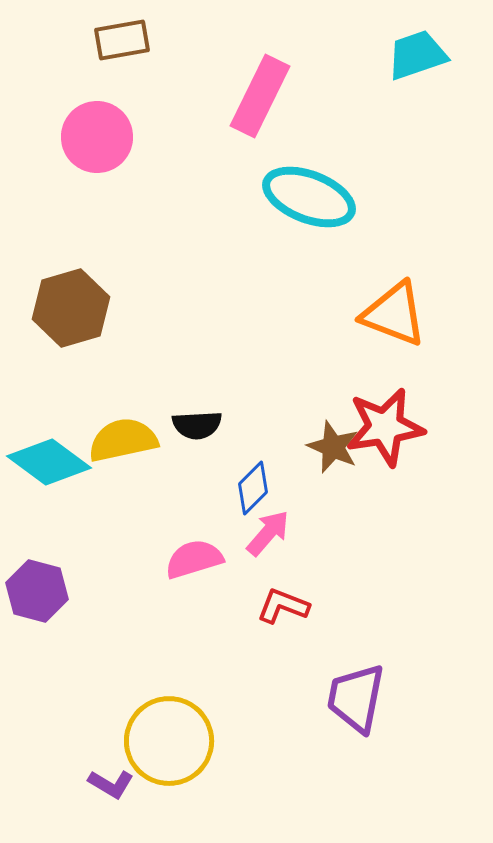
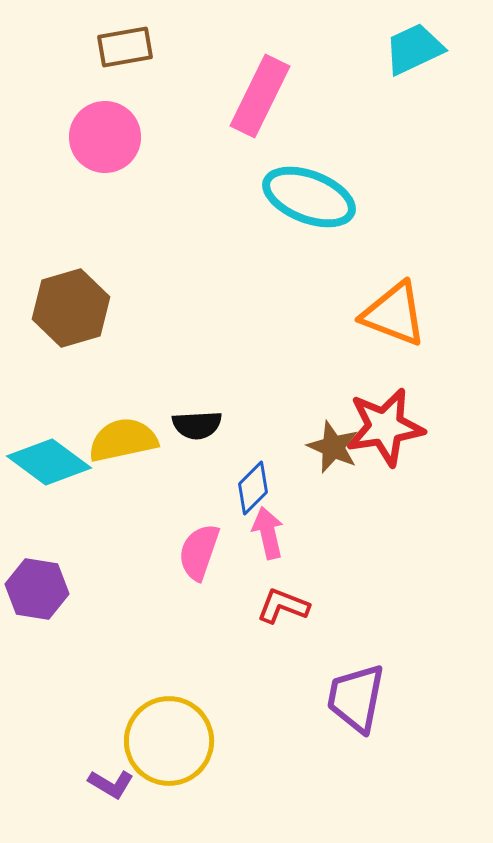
brown rectangle: moved 3 px right, 7 px down
cyan trapezoid: moved 3 px left, 6 px up; rotated 6 degrees counterclockwise
pink circle: moved 8 px right
pink arrow: rotated 54 degrees counterclockwise
pink semicircle: moved 5 px right, 7 px up; rotated 54 degrees counterclockwise
purple hexagon: moved 2 px up; rotated 6 degrees counterclockwise
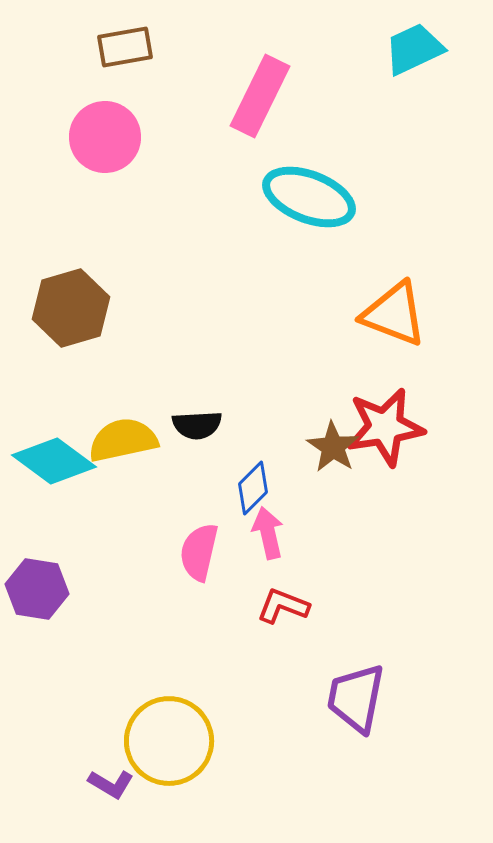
brown star: rotated 10 degrees clockwise
cyan diamond: moved 5 px right, 1 px up
pink semicircle: rotated 6 degrees counterclockwise
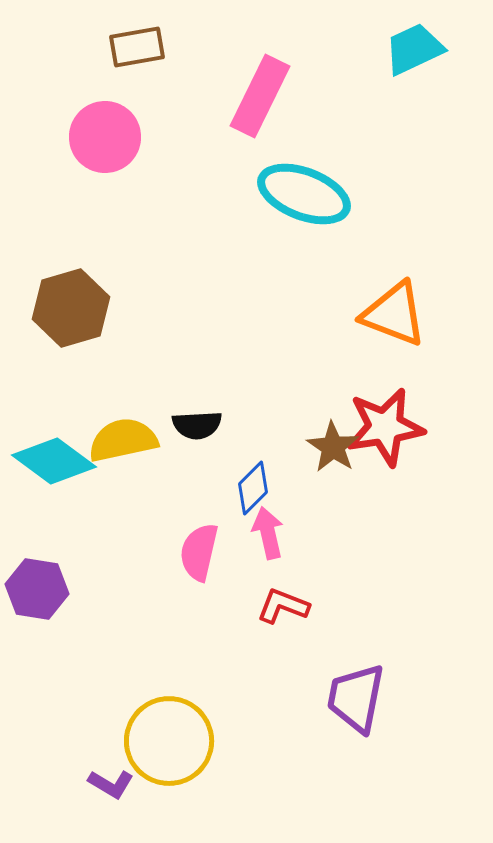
brown rectangle: moved 12 px right
cyan ellipse: moved 5 px left, 3 px up
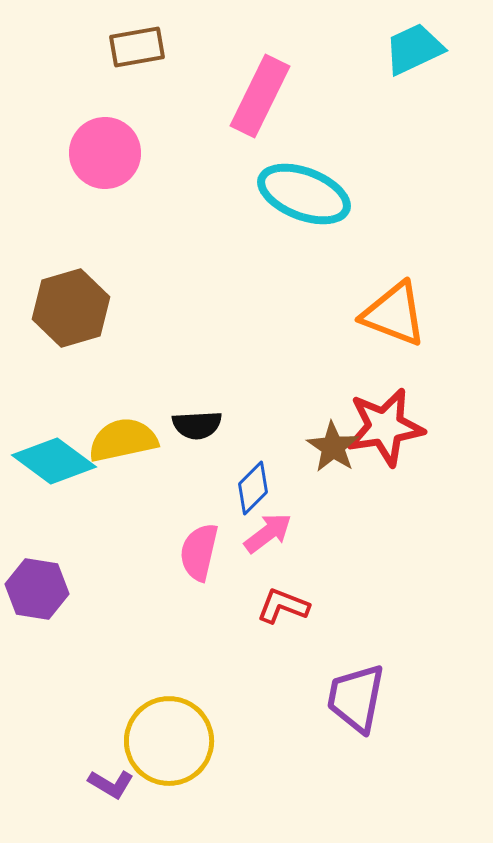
pink circle: moved 16 px down
pink arrow: rotated 66 degrees clockwise
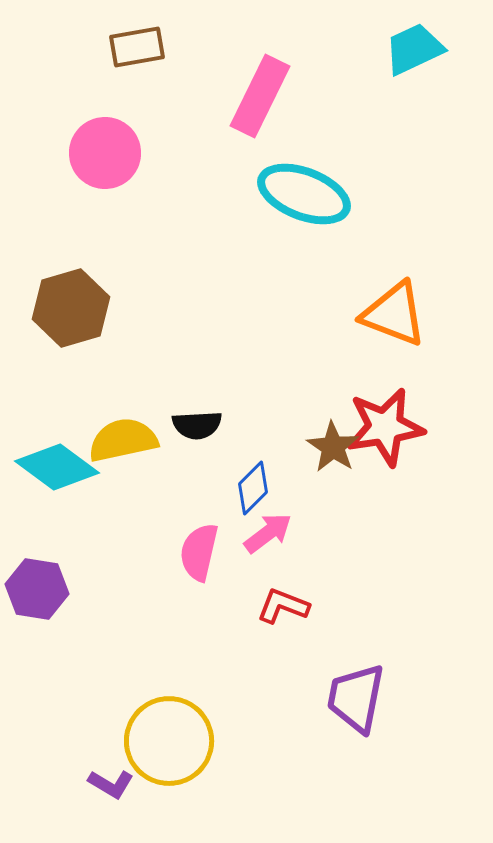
cyan diamond: moved 3 px right, 6 px down
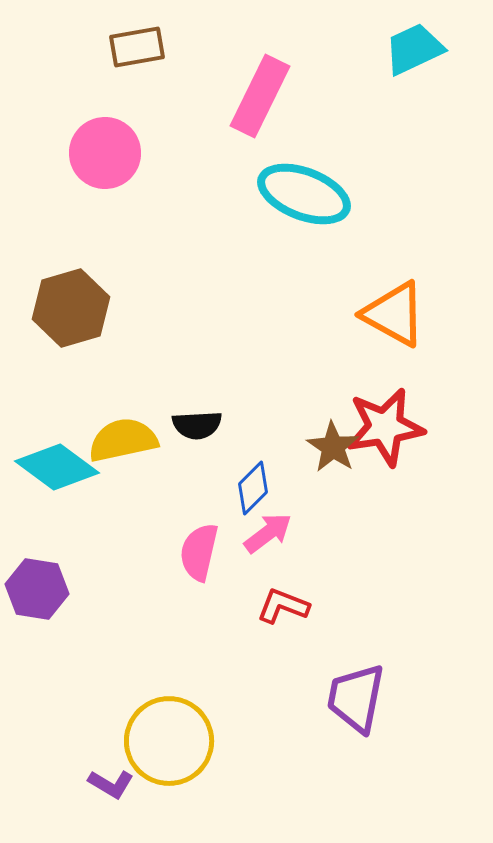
orange triangle: rotated 8 degrees clockwise
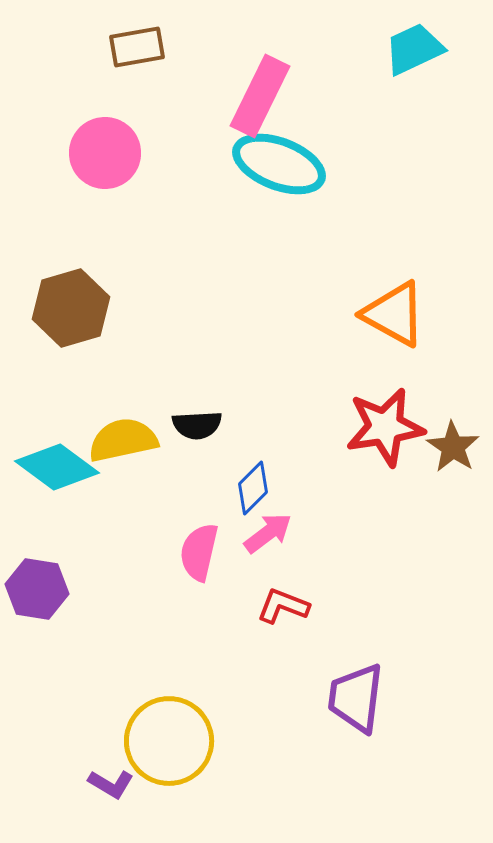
cyan ellipse: moved 25 px left, 30 px up
brown star: moved 120 px right
purple trapezoid: rotated 4 degrees counterclockwise
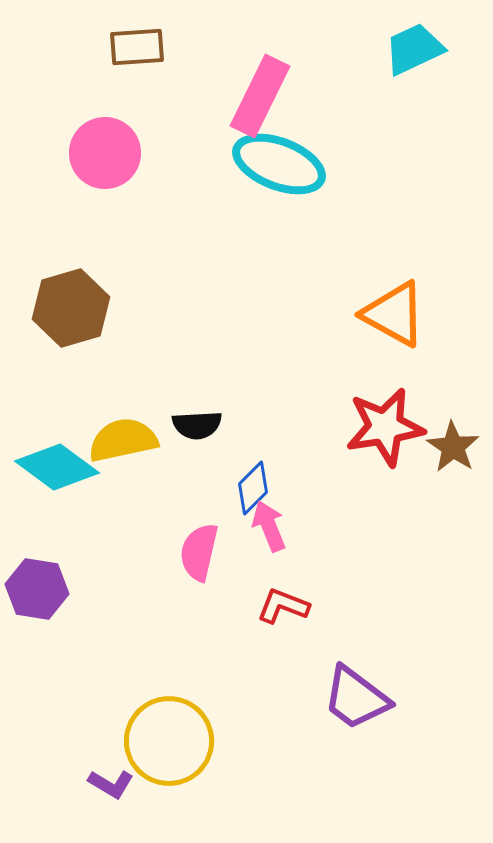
brown rectangle: rotated 6 degrees clockwise
pink arrow: moved 1 px right, 7 px up; rotated 75 degrees counterclockwise
purple trapezoid: rotated 60 degrees counterclockwise
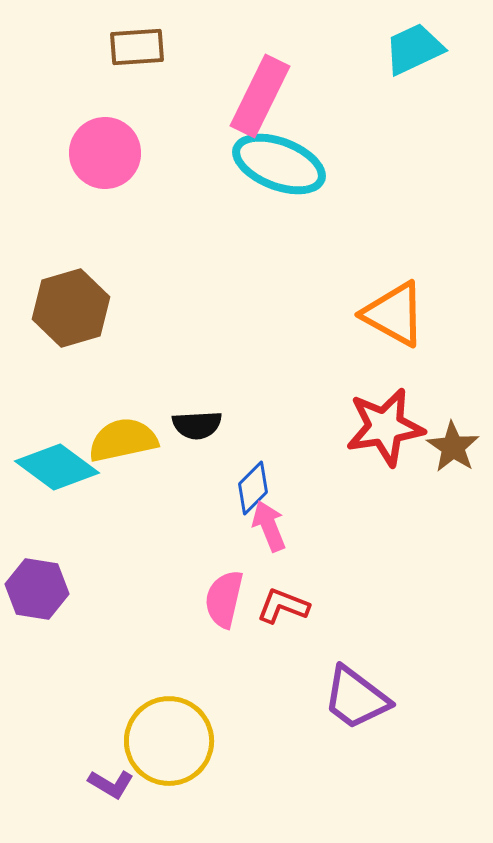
pink semicircle: moved 25 px right, 47 px down
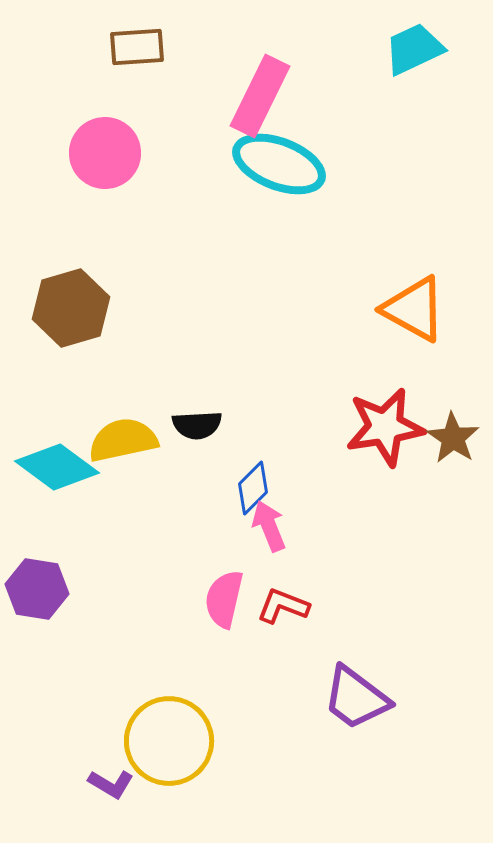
orange triangle: moved 20 px right, 5 px up
brown star: moved 9 px up
